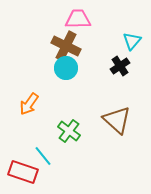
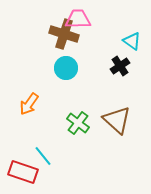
cyan triangle: rotated 36 degrees counterclockwise
brown cross: moved 2 px left, 12 px up; rotated 8 degrees counterclockwise
green cross: moved 9 px right, 8 px up
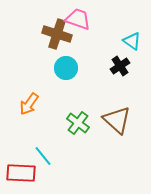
pink trapezoid: rotated 20 degrees clockwise
brown cross: moved 7 px left
red rectangle: moved 2 px left, 1 px down; rotated 16 degrees counterclockwise
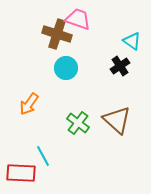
cyan line: rotated 10 degrees clockwise
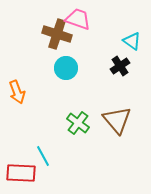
orange arrow: moved 12 px left, 12 px up; rotated 55 degrees counterclockwise
brown triangle: rotated 8 degrees clockwise
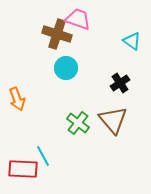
black cross: moved 17 px down
orange arrow: moved 7 px down
brown triangle: moved 4 px left
red rectangle: moved 2 px right, 4 px up
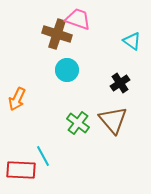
cyan circle: moved 1 px right, 2 px down
orange arrow: rotated 45 degrees clockwise
red rectangle: moved 2 px left, 1 px down
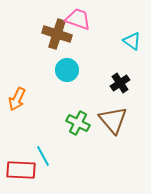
green cross: rotated 10 degrees counterclockwise
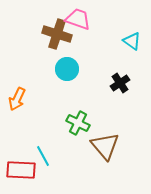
cyan circle: moved 1 px up
brown triangle: moved 8 px left, 26 px down
